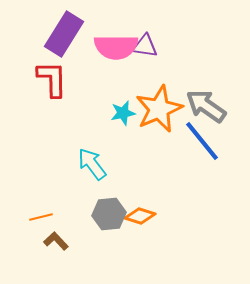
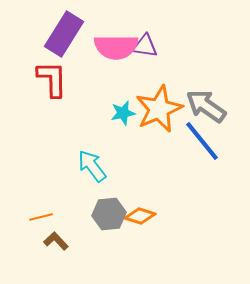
cyan arrow: moved 2 px down
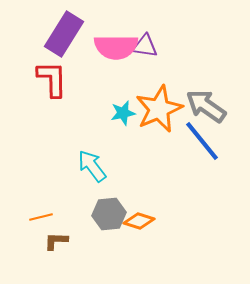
orange diamond: moved 1 px left, 5 px down
brown L-shape: rotated 45 degrees counterclockwise
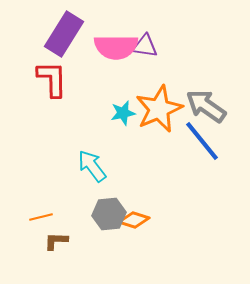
orange diamond: moved 5 px left, 1 px up
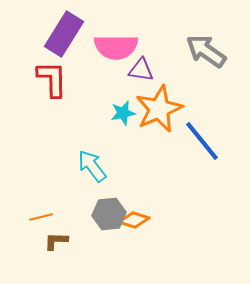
purple triangle: moved 4 px left, 24 px down
gray arrow: moved 55 px up
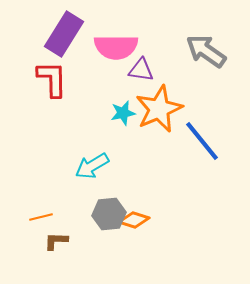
cyan arrow: rotated 84 degrees counterclockwise
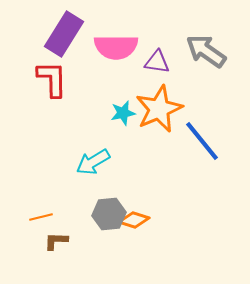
purple triangle: moved 16 px right, 8 px up
cyan arrow: moved 1 px right, 4 px up
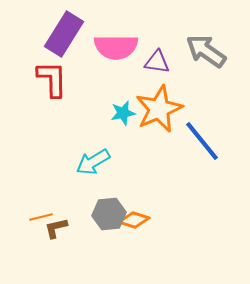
brown L-shape: moved 13 px up; rotated 15 degrees counterclockwise
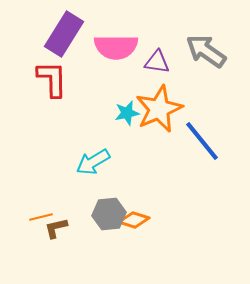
cyan star: moved 4 px right
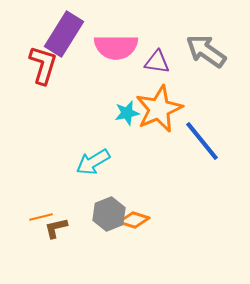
red L-shape: moved 9 px left, 14 px up; rotated 18 degrees clockwise
gray hexagon: rotated 16 degrees counterclockwise
